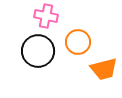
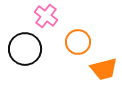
pink cross: rotated 25 degrees clockwise
black circle: moved 13 px left, 2 px up
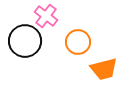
black circle: moved 8 px up
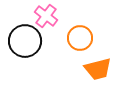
orange circle: moved 2 px right, 4 px up
orange trapezoid: moved 6 px left
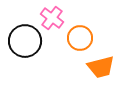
pink cross: moved 6 px right, 2 px down
orange trapezoid: moved 3 px right, 2 px up
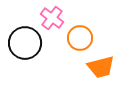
black circle: moved 2 px down
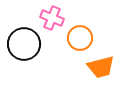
pink cross: rotated 15 degrees counterclockwise
black circle: moved 1 px left, 1 px down
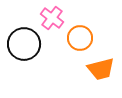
pink cross: rotated 15 degrees clockwise
orange trapezoid: moved 2 px down
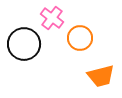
orange trapezoid: moved 7 px down
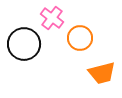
orange trapezoid: moved 1 px right, 3 px up
